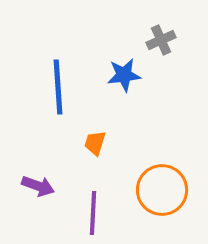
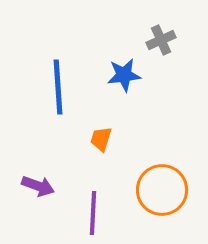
orange trapezoid: moved 6 px right, 4 px up
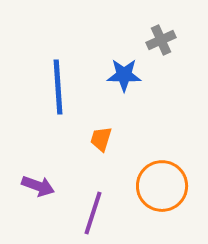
blue star: rotated 8 degrees clockwise
orange circle: moved 4 px up
purple line: rotated 15 degrees clockwise
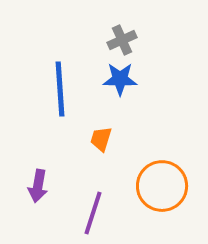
gray cross: moved 39 px left
blue star: moved 4 px left, 4 px down
blue line: moved 2 px right, 2 px down
purple arrow: rotated 80 degrees clockwise
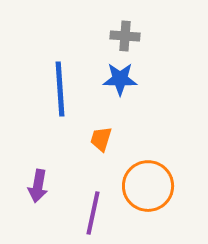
gray cross: moved 3 px right, 4 px up; rotated 28 degrees clockwise
orange circle: moved 14 px left
purple line: rotated 6 degrees counterclockwise
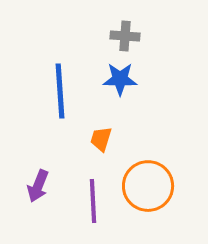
blue line: moved 2 px down
purple arrow: rotated 12 degrees clockwise
purple line: moved 12 px up; rotated 15 degrees counterclockwise
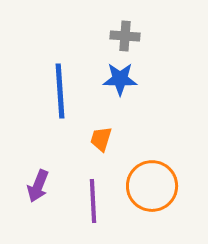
orange circle: moved 4 px right
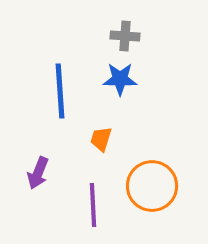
purple arrow: moved 13 px up
purple line: moved 4 px down
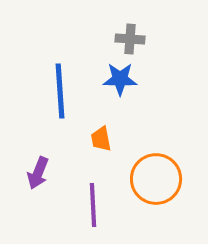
gray cross: moved 5 px right, 3 px down
orange trapezoid: rotated 28 degrees counterclockwise
orange circle: moved 4 px right, 7 px up
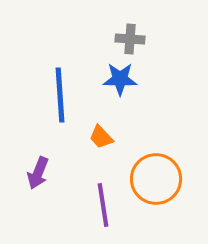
blue line: moved 4 px down
orange trapezoid: moved 2 px up; rotated 32 degrees counterclockwise
purple line: moved 10 px right; rotated 6 degrees counterclockwise
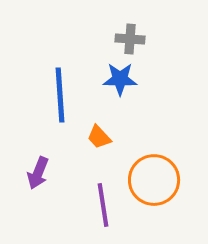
orange trapezoid: moved 2 px left
orange circle: moved 2 px left, 1 px down
